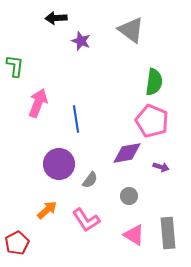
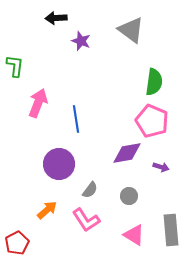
gray semicircle: moved 10 px down
gray rectangle: moved 3 px right, 3 px up
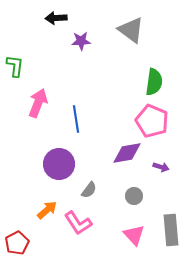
purple star: rotated 24 degrees counterclockwise
gray semicircle: moved 1 px left
gray circle: moved 5 px right
pink L-shape: moved 8 px left, 3 px down
pink triangle: rotated 15 degrees clockwise
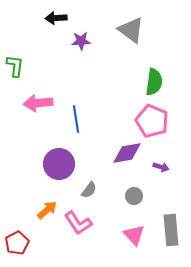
pink arrow: rotated 116 degrees counterclockwise
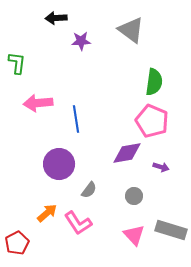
green L-shape: moved 2 px right, 3 px up
orange arrow: moved 3 px down
gray rectangle: rotated 68 degrees counterclockwise
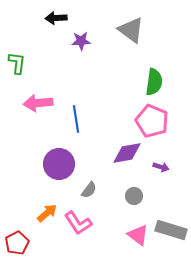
pink triangle: moved 4 px right; rotated 10 degrees counterclockwise
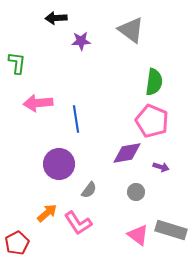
gray circle: moved 2 px right, 4 px up
